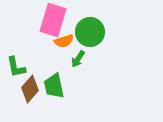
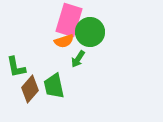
pink rectangle: moved 16 px right
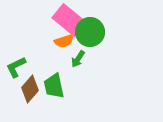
pink rectangle: rotated 68 degrees counterclockwise
green L-shape: rotated 75 degrees clockwise
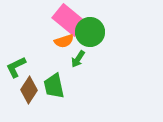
brown diamond: moved 1 px left, 1 px down; rotated 8 degrees counterclockwise
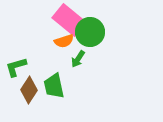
green L-shape: rotated 10 degrees clockwise
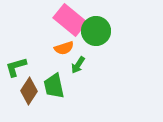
pink rectangle: moved 1 px right
green circle: moved 6 px right, 1 px up
orange semicircle: moved 7 px down
green arrow: moved 6 px down
brown diamond: moved 1 px down
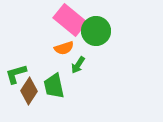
green L-shape: moved 7 px down
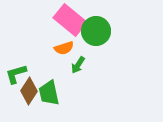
green trapezoid: moved 5 px left, 7 px down
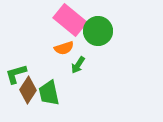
green circle: moved 2 px right
brown diamond: moved 1 px left, 1 px up
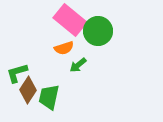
green arrow: rotated 18 degrees clockwise
green L-shape: moved 1 px right, 1 px up
green trapezoid: moved 4 px down; rotated 24 degrees clockwise
